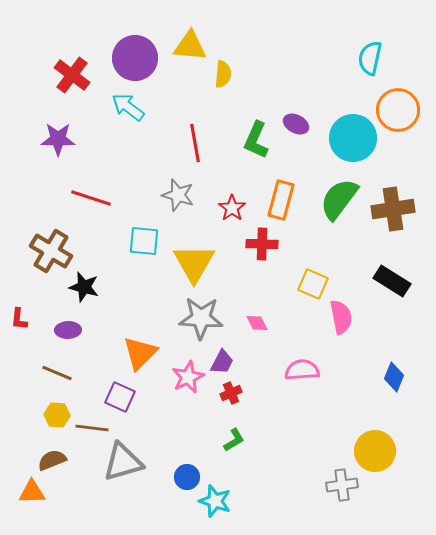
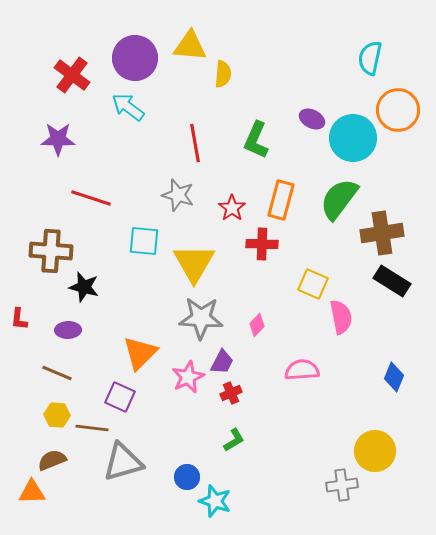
purple ellipse at (296, 124): moved 16 px right, 5 px up
brown cross at (393, 209): moved 11 px left, 24 px down
brown cross at (51, 251): rotated 27 degrees counterclockwise
pink diamond at (257, 323): moved 2 px down; rotated 70 degrees clockwise
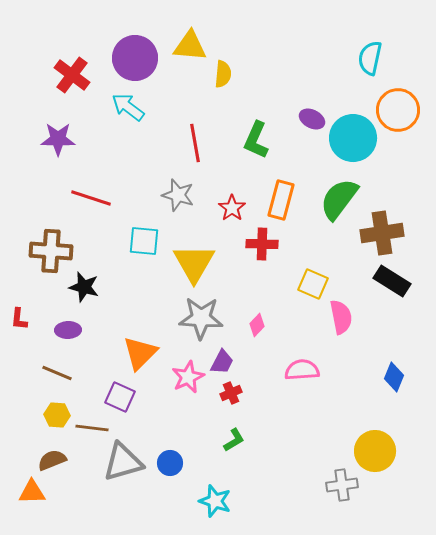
blue circle at (187, 477): moved 17 px left, 14 px up
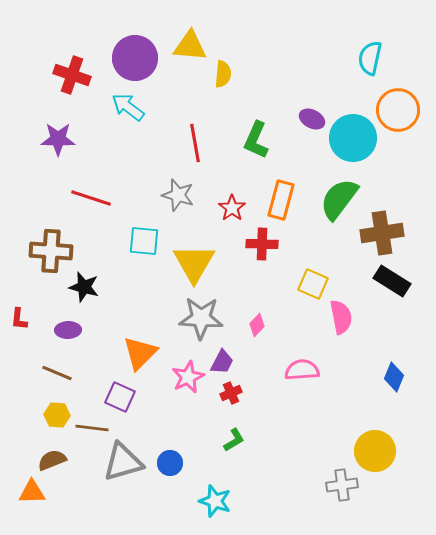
red cross at (72, 75): rotated 18 degrees counterclockwise
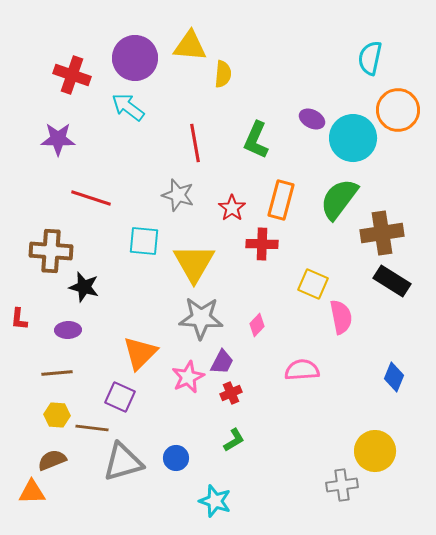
brown line at (57, 373): rotated 28 degrees counterclockwise
blue circle at (170, 463): moved 6 px right, 5 px up
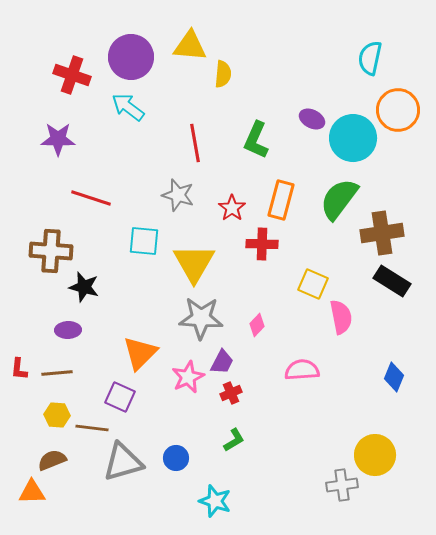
purple circle at (135, 58): moved 4 px left, 1 px up
red L-shape at (19, 319): moved 50 px down
yellow circle at (375, 451): moved 4 px down
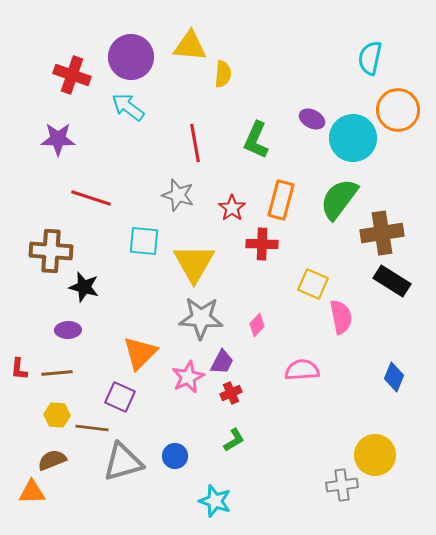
blue circle at (176, 458): moved 1 px left, 2 px up
